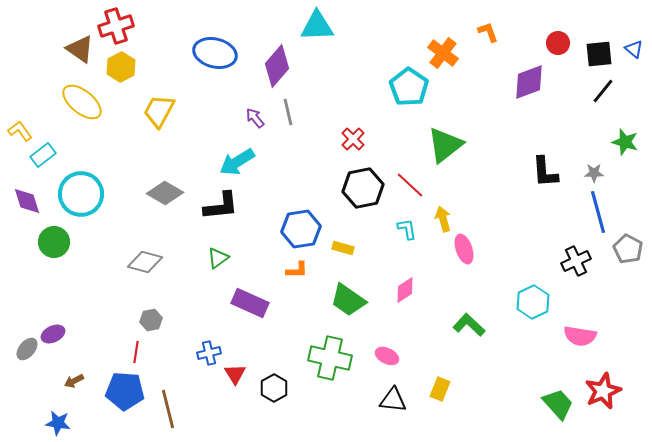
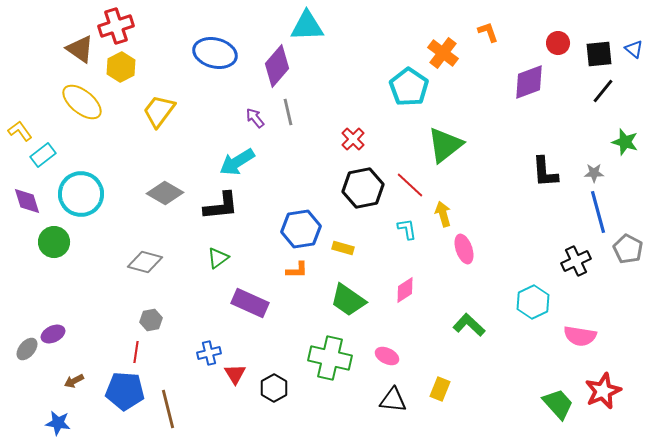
cyan triangle at (317, 26): moved 10 px left
yellow trapezoid at (159, 111): rotated 9 degrees clockwise
yellow arrow at (443, 219): moved 5 px up
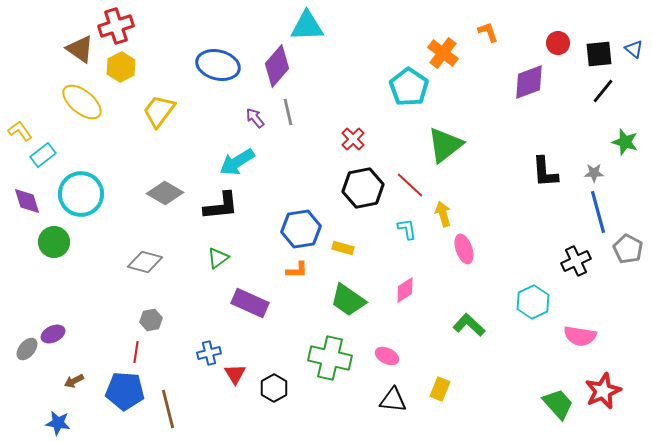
blue ellipse at (215, 53): moved 3 px right, 12 px down
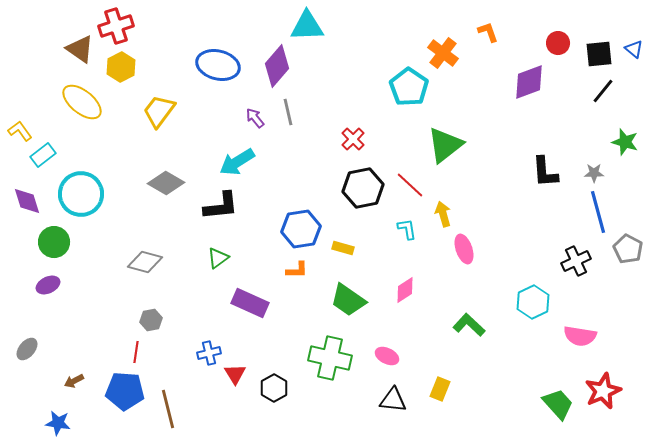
gray diamond at (165, 193): moved 1 px right, 10 px up
purple ellipse at (53, 334): moved 5 px left, 49 px up
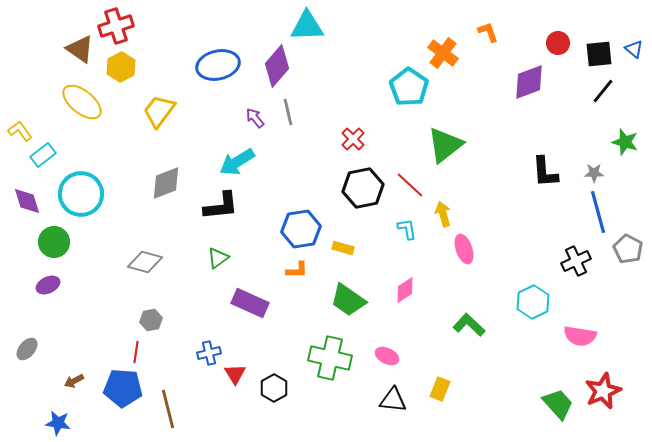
blue ellipse at (218, 65): rotated 27 degrees counterclockwise
gray diamond at (166, 183): rotated 51 degrees counterclockwise
blue pentagon at (125, 391): moved 2 px left, 3 px up
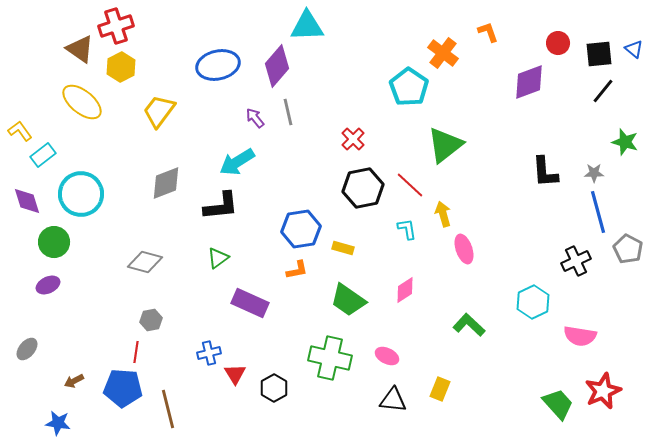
orange L-shape at (297, 270): rotated 10 degrees counterclockwise
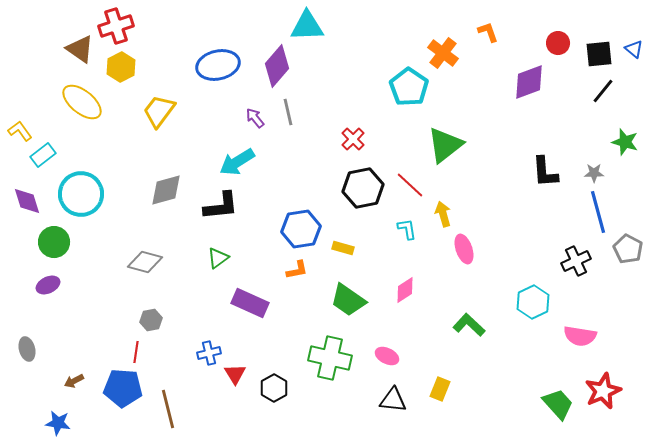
gray diamond at (166, 183): moved 7 px down; rotated 6 degrees clockwise
gray ellipse at (27, 349): rotated 55 degrees counterclockwise
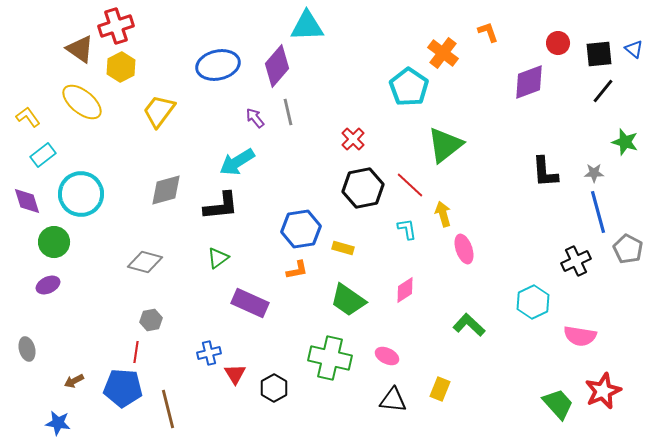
yellow L-shape at (20, 131): moved 8 px right, 14 px up
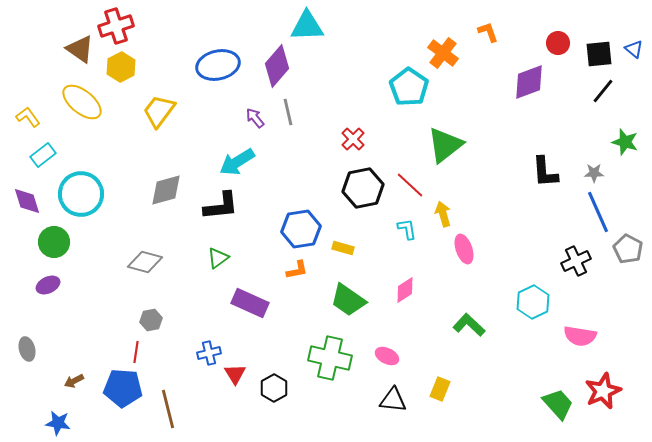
blue line at (598, 212): rotated 9 degrees counterclockwise
